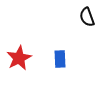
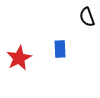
blue rectangle: moved 10 px up
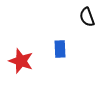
red star: moved 2 px right, 3 px down; rotated 25 degrees counterclockwise
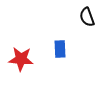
red star: moved 2 px up; rotated 15 degrees counterclockwise
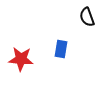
blue rectangle: moved 1 px right; rotated 12 degrees clockwise
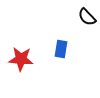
black semicircle: rotated 24 degrees counterclockwise
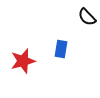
red star: moved 2 px right, 2 px down; rotated 20 degrees counterclockwise
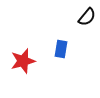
black semicircle: rotated 96 degrees counterclockwise
